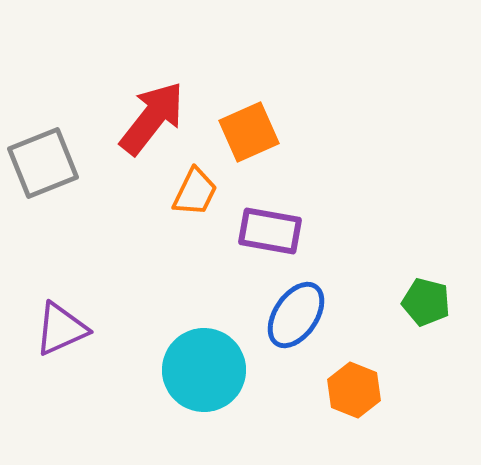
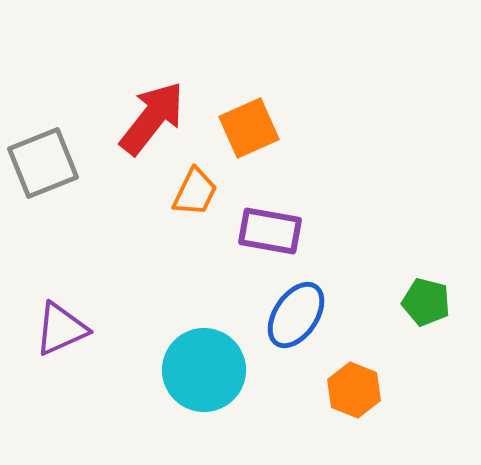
orange square: moved 4 px up
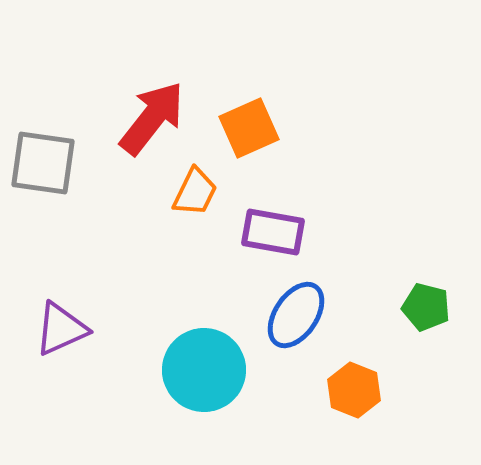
gray square: rotated 30 degrees clockwise
purple rectangle: moved 3 px right, 1 px down
green pentagon: moved 5 px down
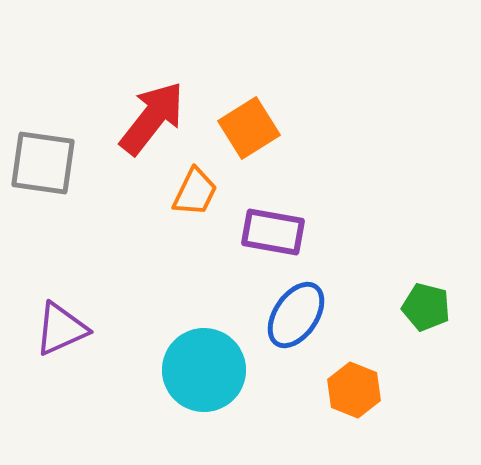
orange square: rotated 8 degrees counterclockwise
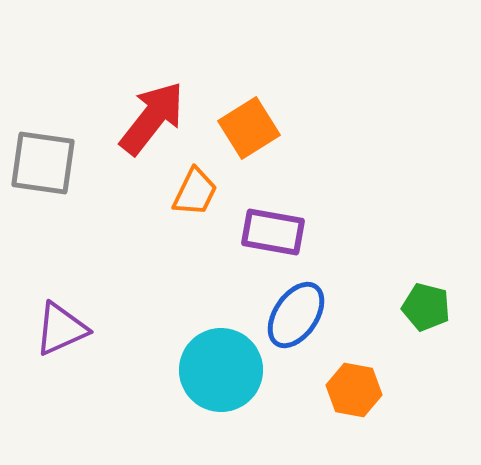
cyan circle: moved 17 px right
orange hexagon: rotated 12 degrees counterclockwise
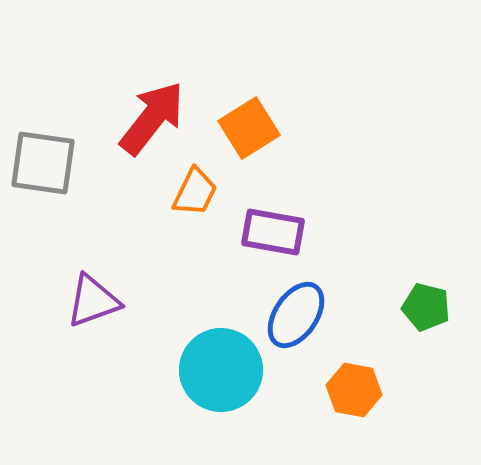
purple triangle: moved 32 px right, 28 px up; rotated 4 degrees clockwise
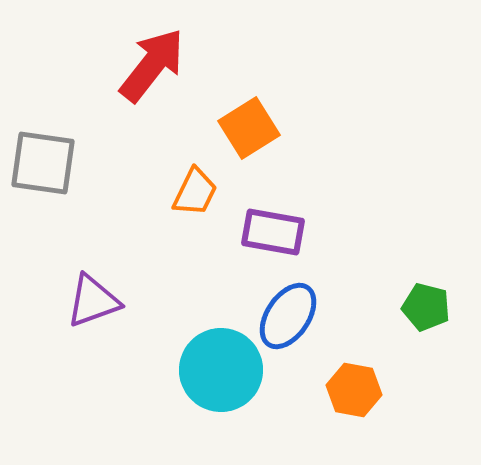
red arrow: moved 53 px up
blue ellipse: moved 8 px left, 1 px down
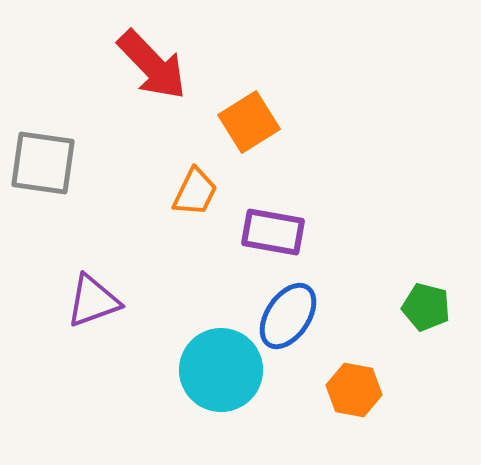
red arrow: rotated 98 degrees clockwise
orange square: moved 6 px up
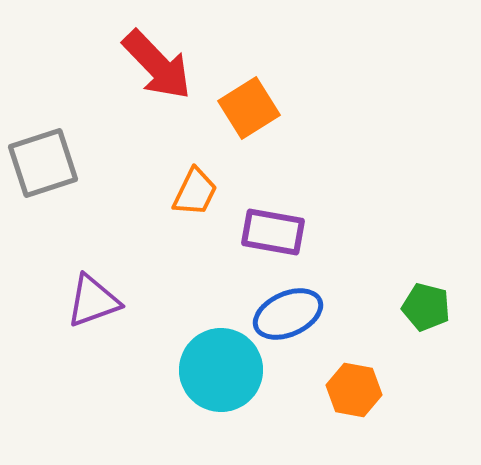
red arrow: moved 5 px right
orange square: moved 14 px up
gray square: rotated 26 degrees counterclockwise
blue ellipse: moved 2 px up; rotated 32 degrees clockwise
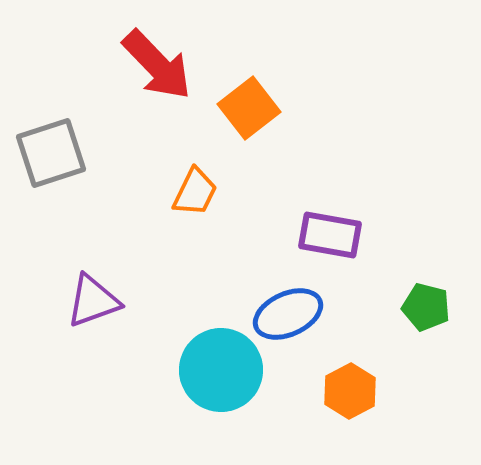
orange square: rotated 6 degrees counterclockwise
gray square: moved 8 px right, 10 px up
purple rectangle: moved 57 px right, 3 px down
orange hexagon: moved 4 px left, 1 px down; rotated 22 degrees clockwise
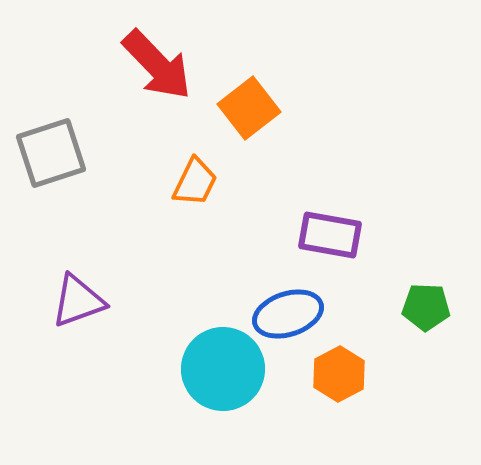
orange trapezoid: moved 10 px up
purple triangle: moved 15 px left
green pentagon: rotated 12 degrees counterclockwise
blue ellipse: rotated 6 degrees clockwise
cyan circle: moved 2 px right, 1 px up
orange hexagon: moved 11 px left, 17 px up
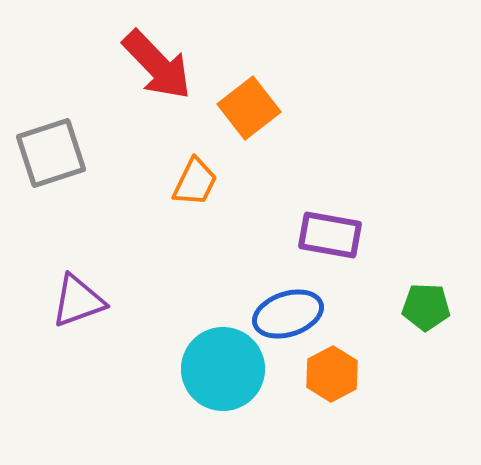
orange hexagon: moved 7 px left
